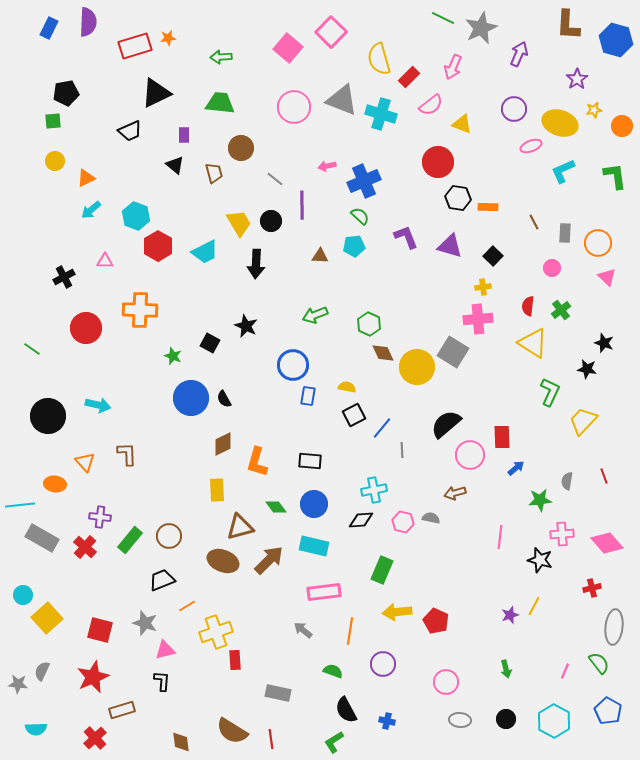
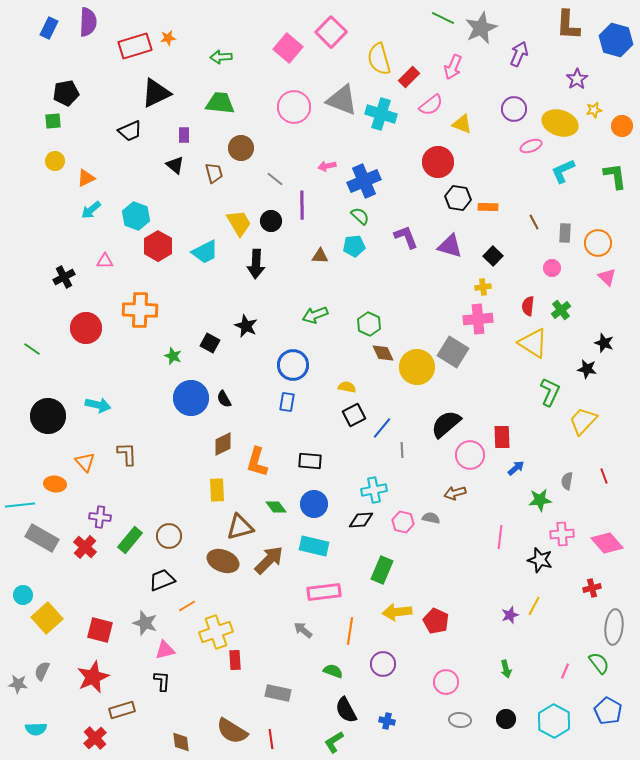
blue rectangle at (308, 396): moved 21 px left, 6 px down
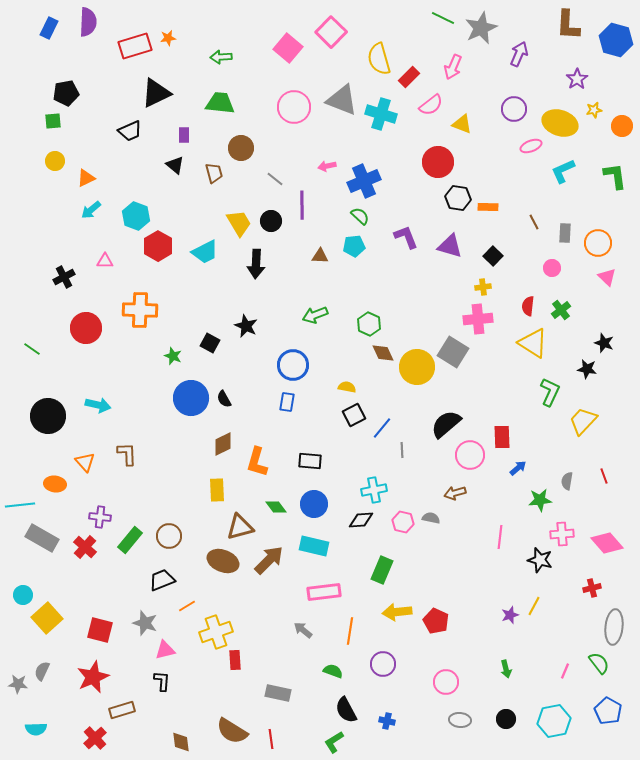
blue arrow at (516, 468): moved 2 px right
cyan hexagon at (554, 721): rotated 20 degrees clockwise
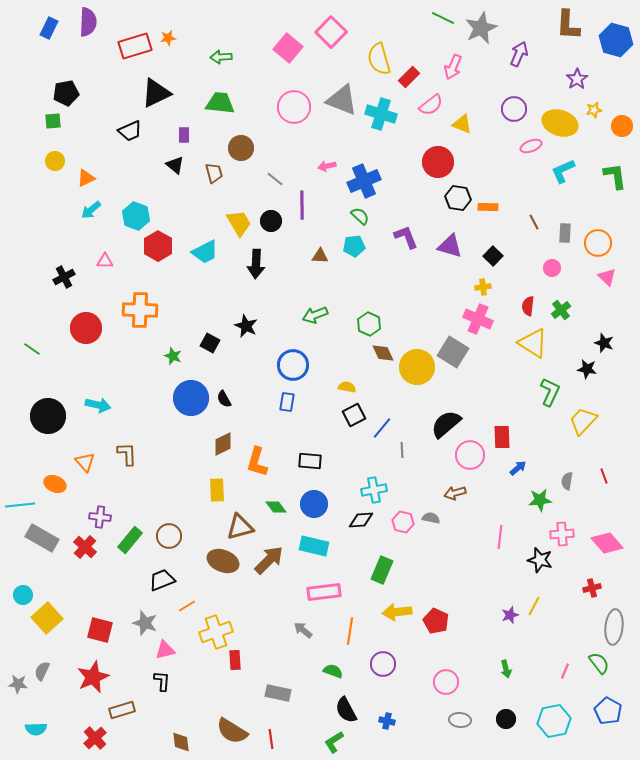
pink cross at (478, 319): rotated 28 degrees clockwise
orange ellipse at (55, 484): rotated 15 degrees clockwise
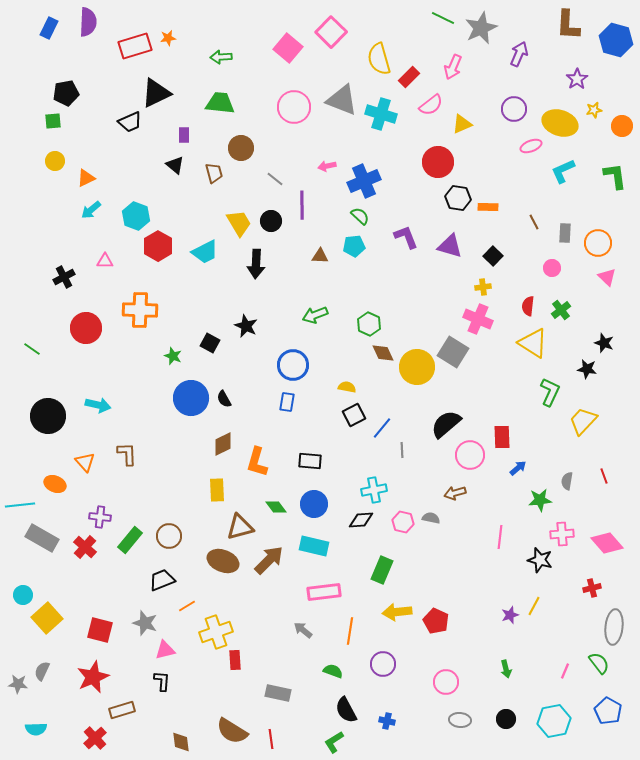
yellow triangle at (462, 124): rotated 45 degrees counterclockwise
black trapezoid at (130, 131): moved 9 px up
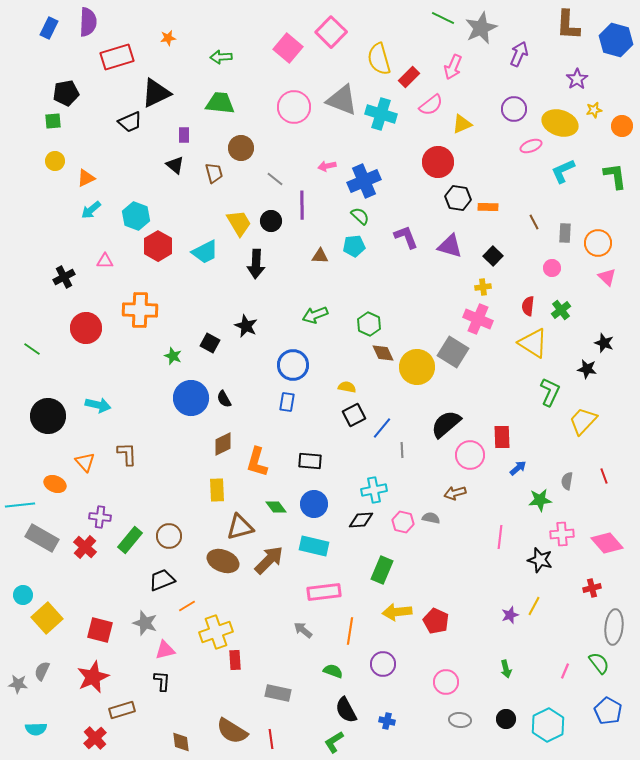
red rectangle at (135, 46): moved 18 px left, 11 px down
cyan hexagon at (554, 721): moved 6 px left, 4 px down; rotated 16 degrees counterclockwise
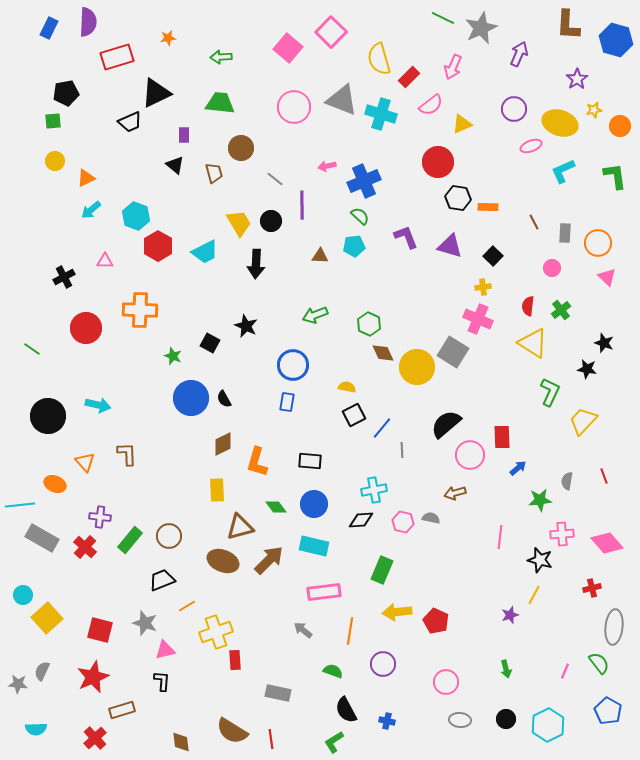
orange circle at (622, 126): moved 2 px left
yellow line at (534, 606): moved 11 px up
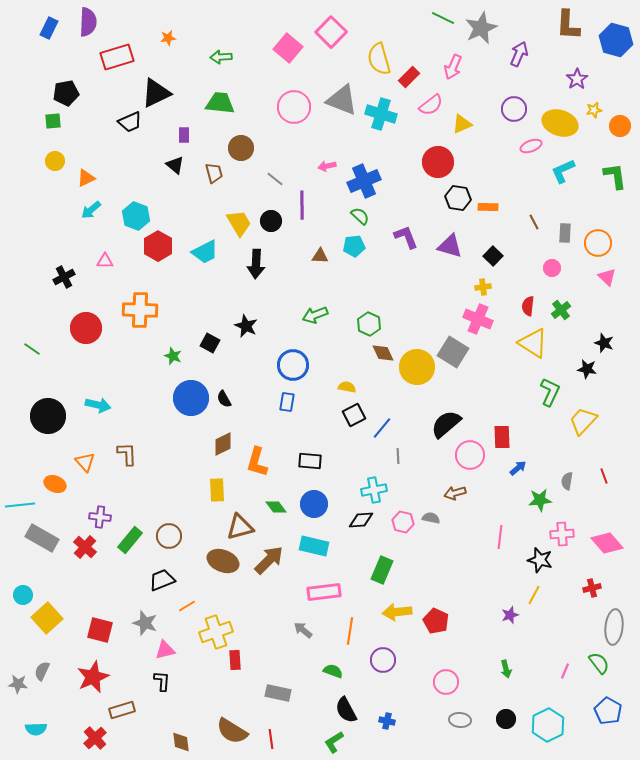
gray line at (402, 450): moved 4 px left, 6 px down
purple circle at (383, 664): moved 4 px up
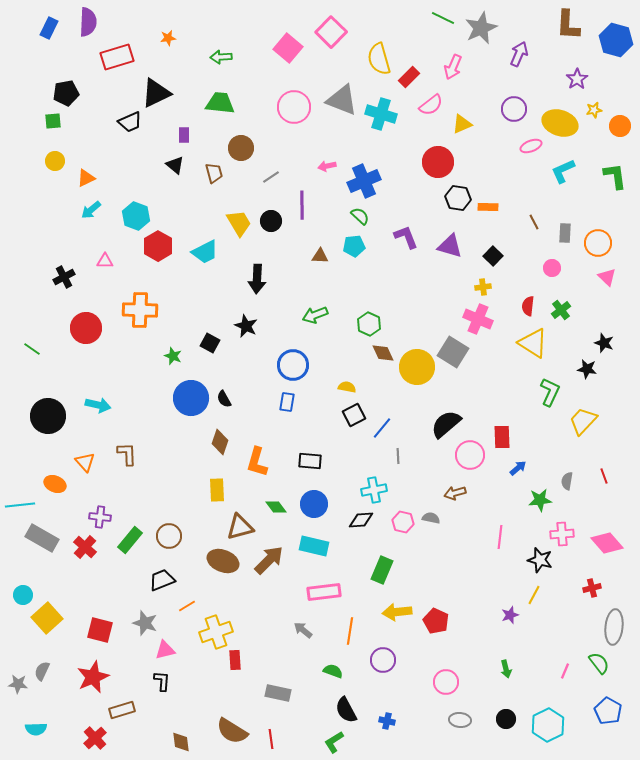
gray line at (275, 179): moved 4 px left, 2 px up; rotated 72 degrees counterclockwise
black arrow at (256, 264): moved 1 px right, 15 px down
brown diamond at (223, 444): moved 3 px left, 2 px up; rotated 45 degrees counterclockwise
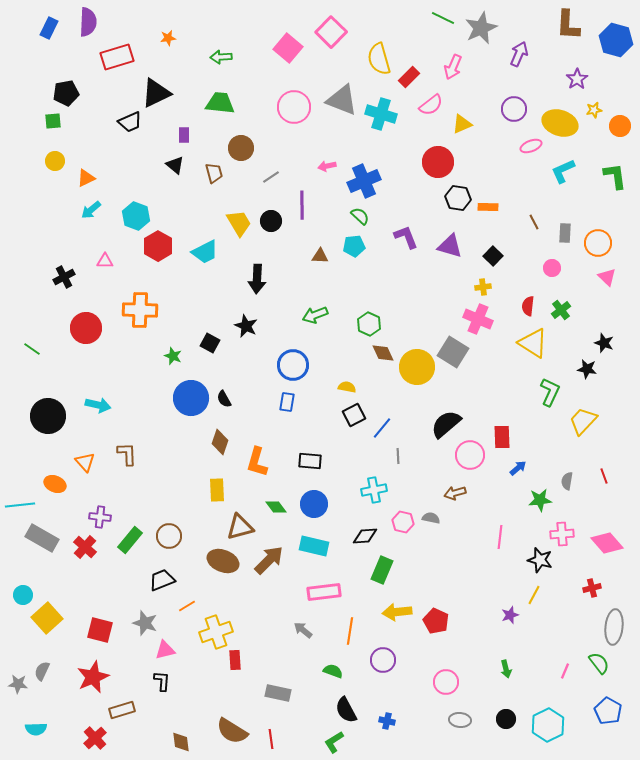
black diamond at (361, 520): moved 4 px right, 16 px down
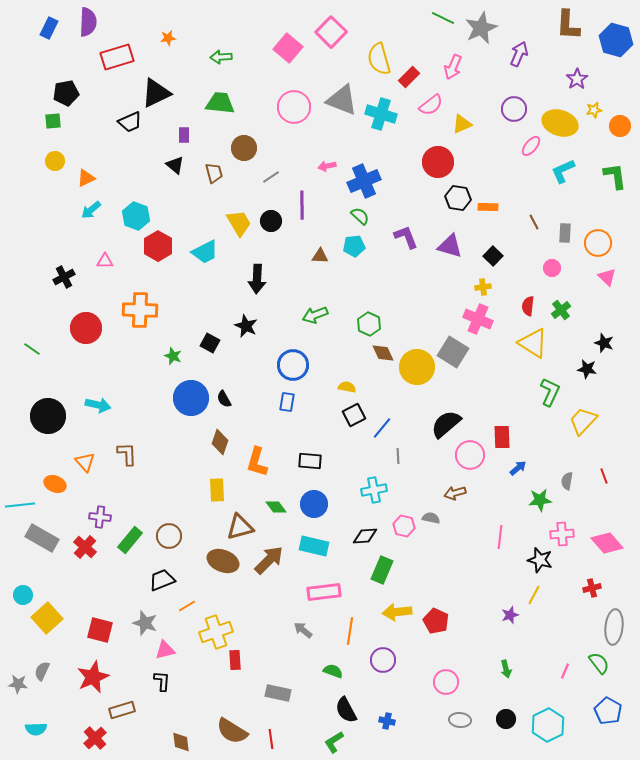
pink ellipse at (531, 146): rotated 30 degrees counterclockwise
brown circle at (241, 148): moved 3 px right
pink hexagon at (403, 522): moved 1 px right, 4 px down
